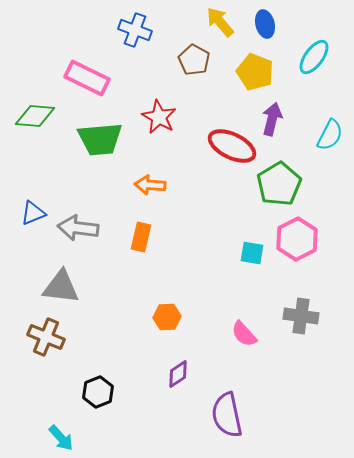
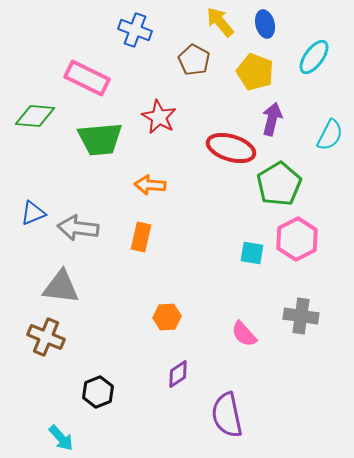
red ellipse: moved 1 px left, 2 px down; rotated 9 degrees counterclockwise
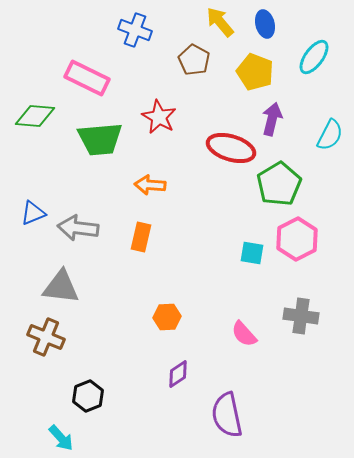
black hexagon: moved 10 px left, 4 px down
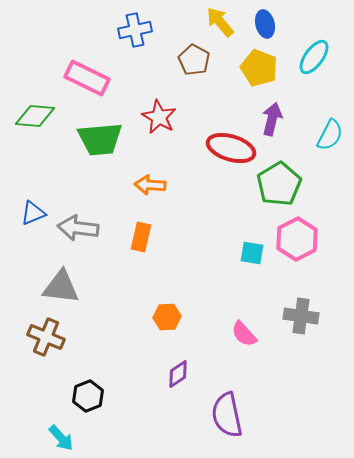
blue cross: rotated 32 degrees counterclockwise
yellow pentagon: moved 4 px right, 4 px up
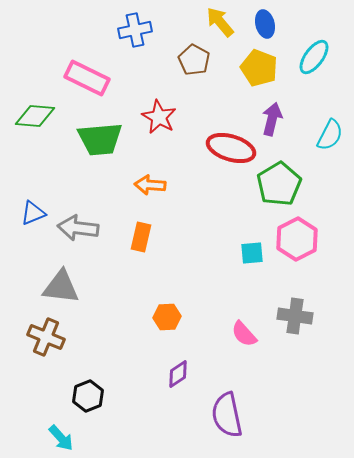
cyan square: rotated 15 degrees counterclockwise
gray cross: moved 6 px left
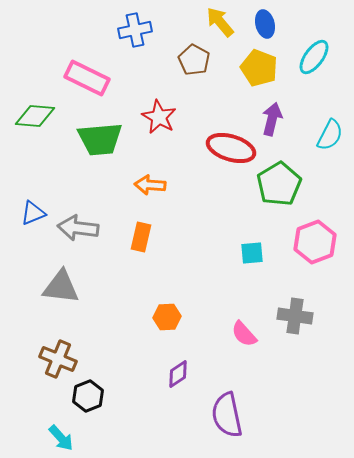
pink hexagon: moved 18 px right, 3 px down; rotated 6 degrees clockwise
brown cross: moved 12 px right, 22 px down
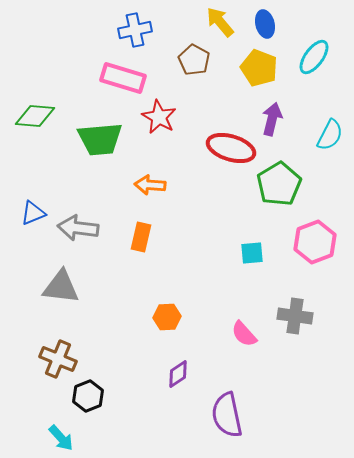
pink rectangle: moved 36 px right; rotated 9 degrees counterclockwise
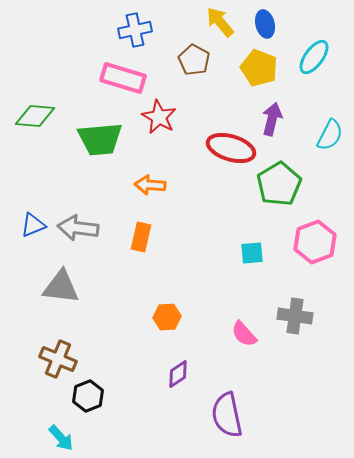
blue triangle: moved 12 px down
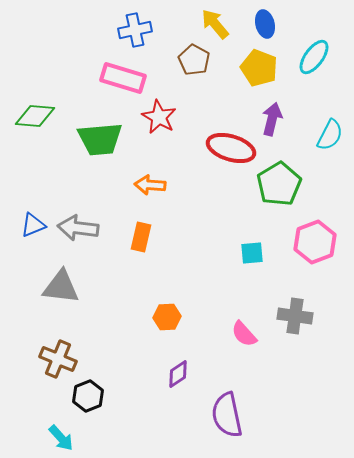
yellow arrow: moved 5 px left, 2 px down
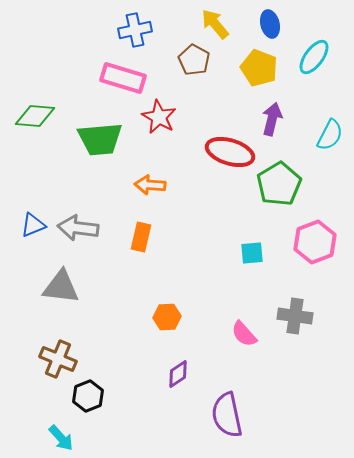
blue ellipse: moved 5 px right
red ellipse: moved 1 px left, 4 px down
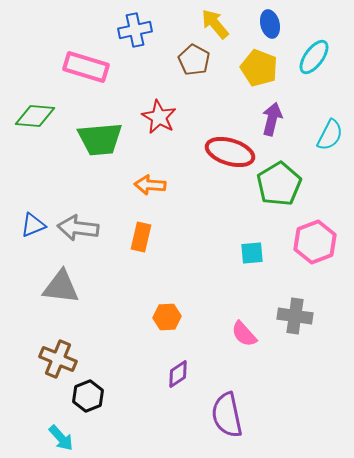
pink rectangle: moved 37 px left, 11 px up
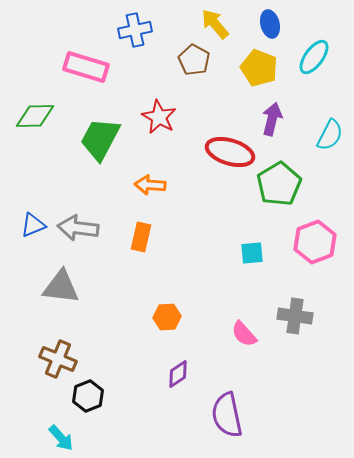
green diamond: rotated 6 degrees counterclockwise
green trapezoid: rotated 123 degrees clockwise
